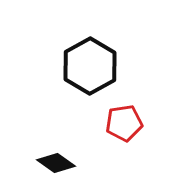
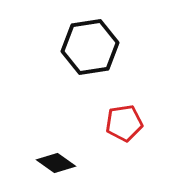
black hexagon: moved 19 px up; rotated 20 degrees clockwise
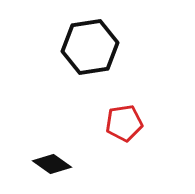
black diamond: moved 4 px left, 1 px down
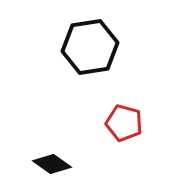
red pentagon: rotated 24 degrees clockwise
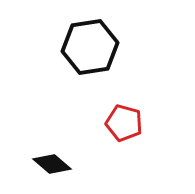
black diamond: rotated 6 degrees clockwise
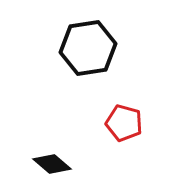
black hexagon: moved 2 px left, 1 px down
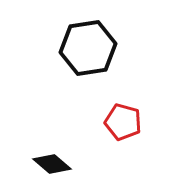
red pentagon: moved 1 px left, 1 px up
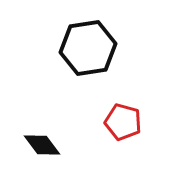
black diamond: moved 10 px left, 19 px up; rotated 12 degrees clockwise
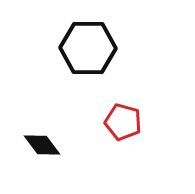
black hexagon: rotated 10 degrees clockwise
